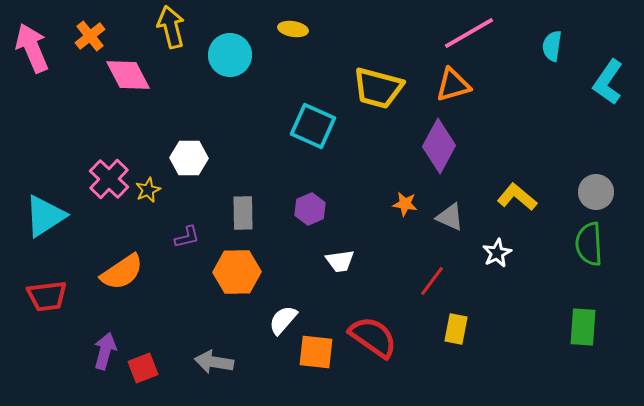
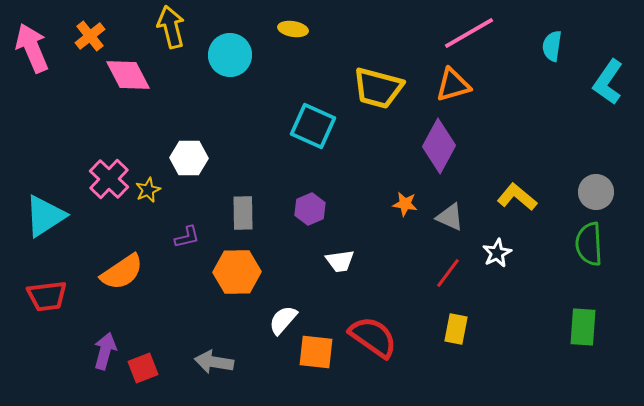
red line: moved 16 px right, 8 px up
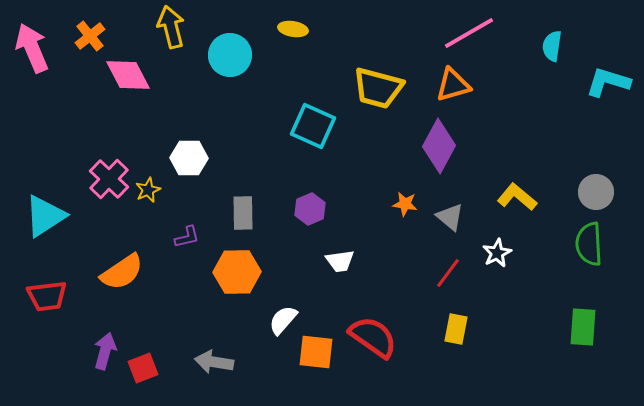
cyan L-shape: rotated 72 degrees clockwise
gray triangle: rotated 16 degrees clockwise
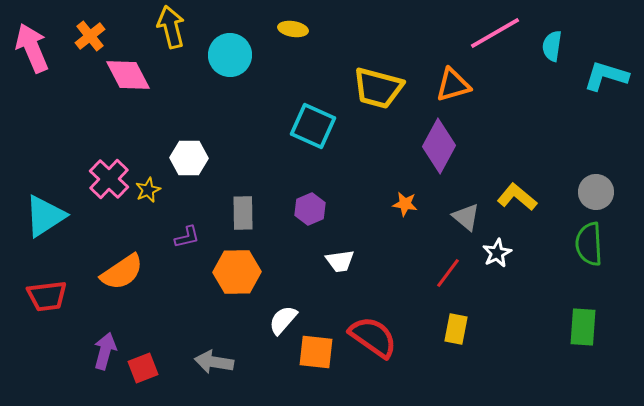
pink line: moved 26 px right
cyan L-shape: moved 2 px left, 6 px up
gray triangle: moved 16 px right
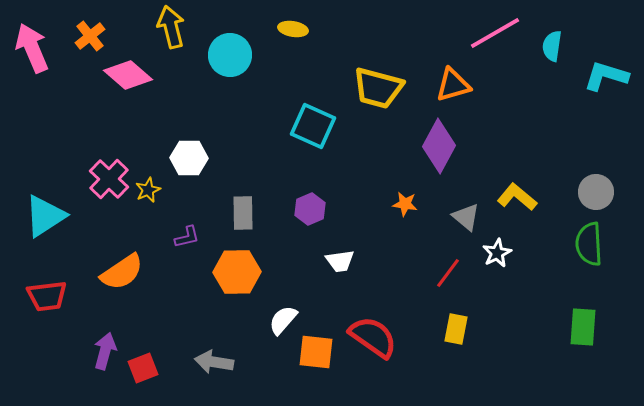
pink diamond: rotated 21 degrees counterclockwise
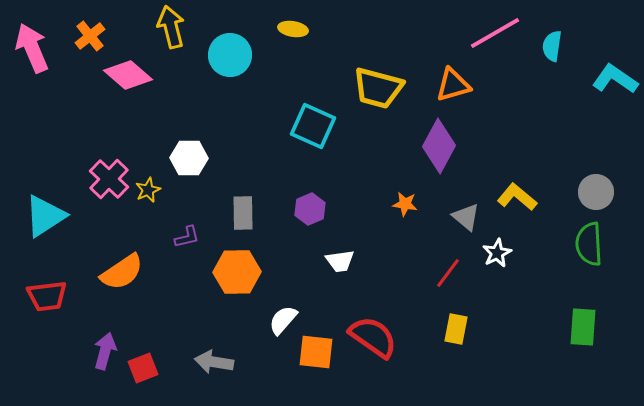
cyan L-shape: moved 9 px right, 3 px down; rotated 18 degrees clockwise
